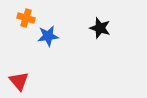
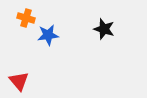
black star: moved 4 px right, 1 px down
blue star: moved 1 px up
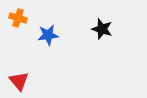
orange cross: moved 8 px left
black star: moved 2 px left
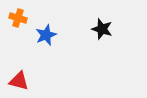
blue star: moved 2 px left; rotated 15 degrees counterclockwise
red triangle: rotated 35 degrees counterclockwise
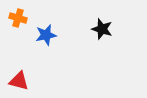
blue star: rotated 10 degrees clockwise
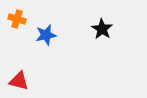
orange cross: moved 1 px left, 1 px down
black star: rotated 15 degrees clockwise
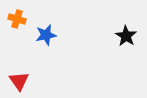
black star: moved 24 px right, 7 px down
red triangle: rotated 40 degrees clockwise
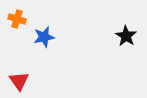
blue star: moved 2 px left, 2 px down
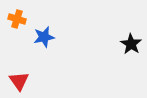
black star: moved 5 px right, 8 px down
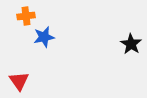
orange cross: moved 9 px right, 3 px up; rotated 24 degrees counterclockwise
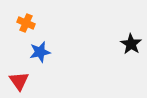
orange cross: moved 7 px down; rotated 30 degrees clockwise
blue star: moved 4 px left, 15 px down
